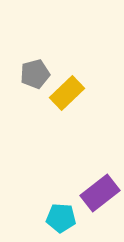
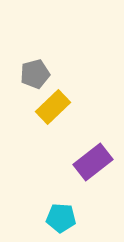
yellow rectangle: moved 14 px left, 14 px down
purple rectangle: moved 7 px left, 31 px up
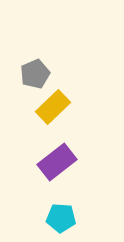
gray pentagon: rotated 8 degrees counterclockwise
purple rectangle: moved 36 px left
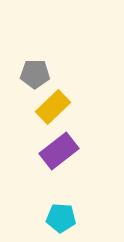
gray pentagon: rotated 24 degrees clockwise
purple rectangle: moved 2 px right, 11 px up
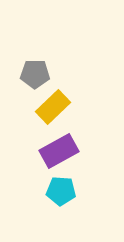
purple rectangle: rotated 9 degrees clockwise
cyan pentagon: moved 27 px up
